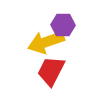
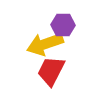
yellow arrow: moved 1 px left, 2 px down
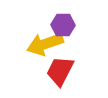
red trapezoid: moved 9 px right
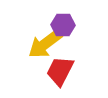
yellow arrow: rotated 18 degrees counterclockwise
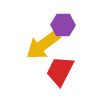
yellow arrow: moved 2 px left, 1 px down
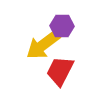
purple hexagon: moved 1 px left, 1 px down
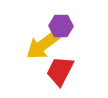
purple hexagon: moved 1 px left
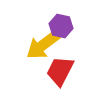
purple hexagon: rotated 10 degrees clockwise
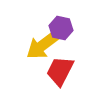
purple hexagon: moved 2 px down
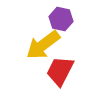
purple hexagon: moved 9 px up
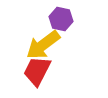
red trapezoid: moved 23 px left
